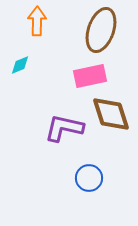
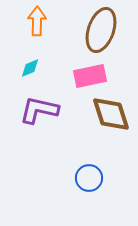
cyan diamond: moved 10 px right, 3 px down
purple L-shape: moved 25 px left, 18 px up
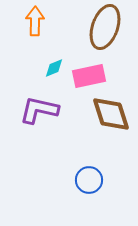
orange arrow: moved 2 px left
brown ellipse: moved 4 px right, 3 px up
cyan diamond: moved 24 px right
pink rectangle: moved 1 px left
blue circle: moved 2 px down
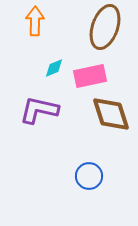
pink rectangle: moved 1 px right
blue circle: moved 4 px up
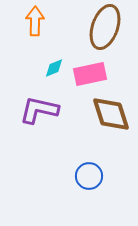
pink rectangle: moved 2 px up
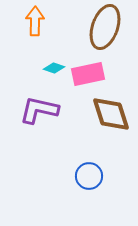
cyan diamond: rotated 40 degrees clockwise
pink rectangle: moved 2 px left
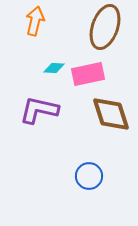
orange arrow: rotated 12 degrees clockwise
cyan diamond: rotated 15 degrees counterclockwise
